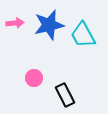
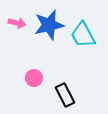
pink arrow: moved 2 px right; rotated 18 degrees clockwise
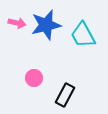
blue star: moved 3 px left
black rectangle: rotated 55 degrees clockwise
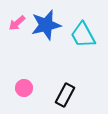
pink arrow: rotated 126 degrees clockwise
pink circle: moved 10 px left, 10 px down
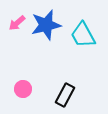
pink circle: moved 1 px left, 1 px down
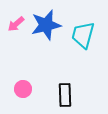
pink arrow: moved 1 px left, 1 px down
cyan trapezoid: rotated 44 degrees clockwise
black rectangle: rotated 30 degrees counterclockwise
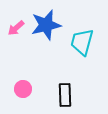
pink arrow: moved 4 px down
cyan trapezoid: moved 1 px left, 7 px down
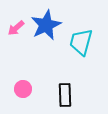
blue star: rotated 12 degrees counterclockwise
cyan trapezoid: moved 1 px left
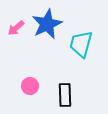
blue star: moved 1 px right, 1 px up
cyan trapezoid: moved 2 px down
pink circle: moved 7 px right, 3 px up
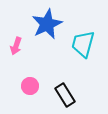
pink arrow: moved 18 px down; rotated 30 degrees counterclockwise
cyan trapezoid: moved 2 px right
black rectangle: rotated 30 degrees counterclockwise
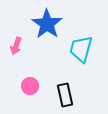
blue star: rotated 12 degrees counterclockwise
cyan trapezoid: moved 2 px left, 5 px down
black rectangle: rotated 20 degrees clockwise
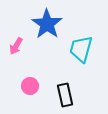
pink arrow: rotated 12 degrees clockwise
